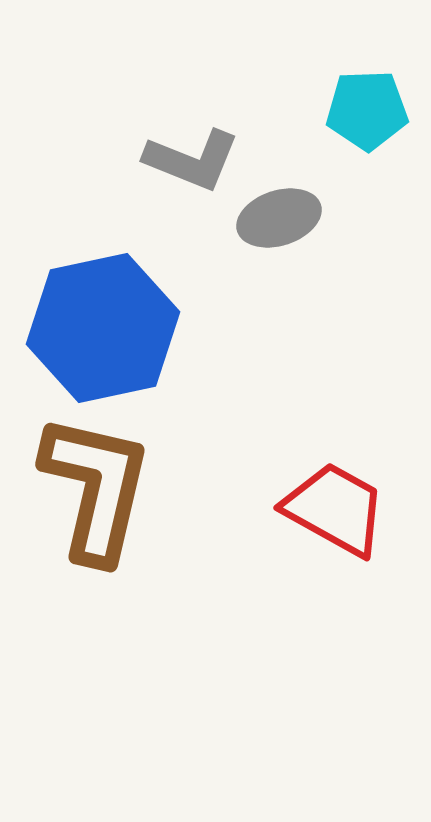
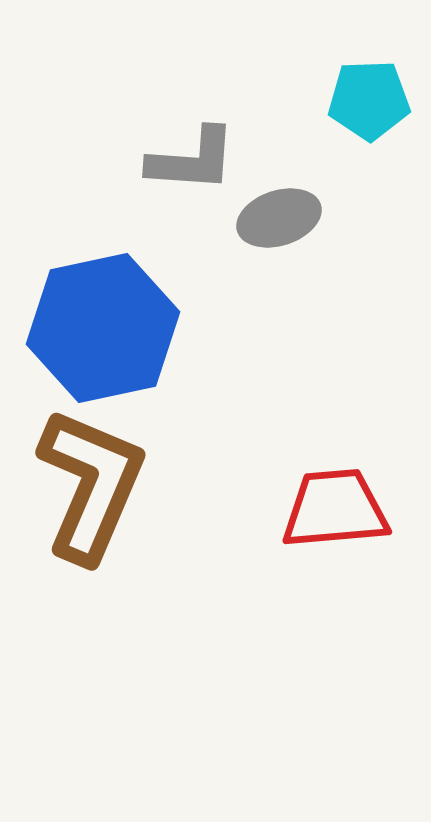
cyan pentagon: moved 2 px right, 10 px up
gray L-shape: rotated 18 degrees counterclockwise
brown L-shape: moved 5 px left, 3 px up; rotated 10 degrees clockwise
red trapezoid: rotated 34 degrees counterclockwise
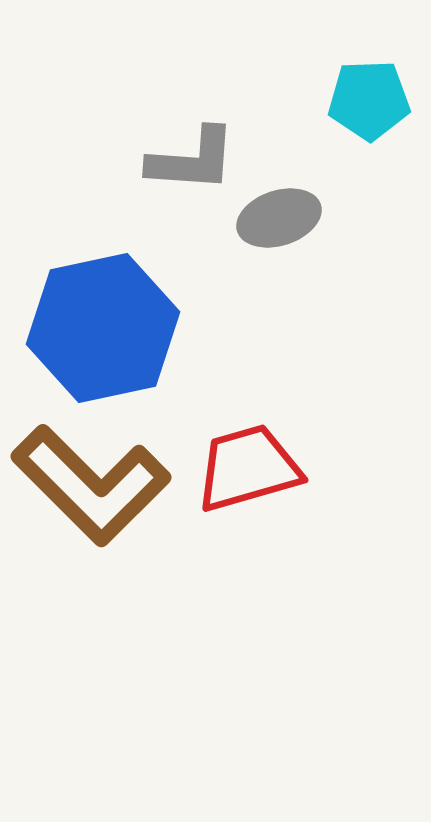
brown L-shape: rotated 112 degrees clockwise
red trapezoid: moved 87 px left, 41 px up; rotated 11 degrees counterclockwise
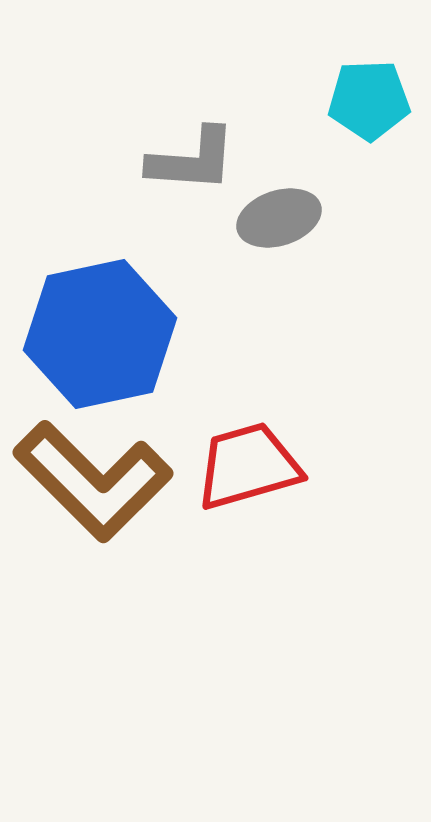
blue hexagon: moved 3 px left, 6 px down
red trapezoid: moved 2 px up
brown L-shape: moved 2 px right, 4 px up
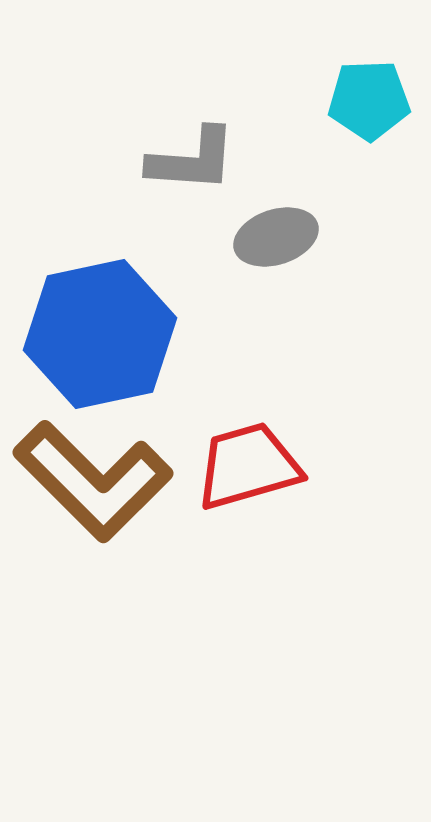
gray ellipse: moved 3 px left, 19 px down
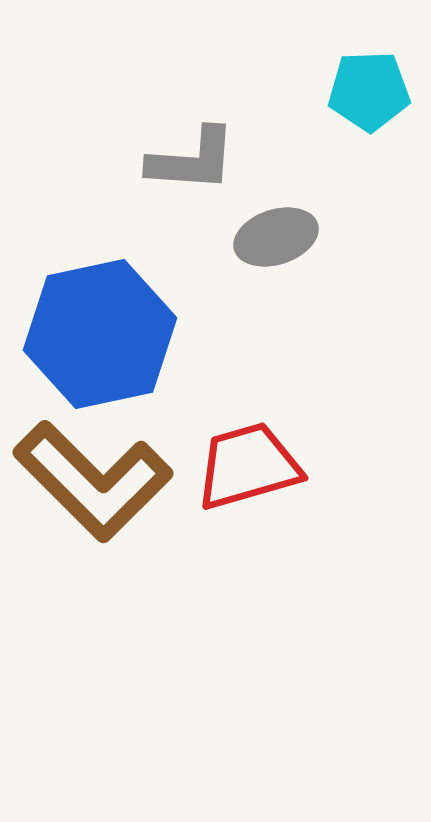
cyan pentagon: moved 9 px up
